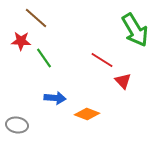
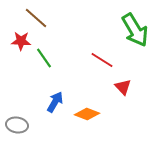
red triangle: moved 6 px down
blue arrow: moved 4 px down; rotated 65 degrees counterclockwise
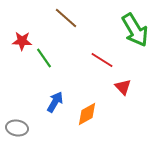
brown line: moved 30 px right
red star: moved 1 px right
orange diamond: rotated 50 degrees counterclockwise
gray ellipse: moved 3 px down
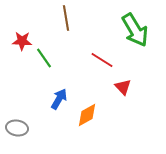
brown line: rotated 40 degrees clockwise
blue arrow: moved 4 px right, 3 px up
orange diamond: moved 1 px down
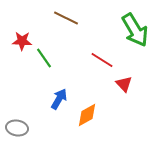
brown line: rotated 55 degrees counterclockwise
red triangle: moved 1 px right, 3 px up
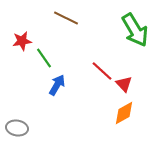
red star: rotated 12 degrees counterclockwise
red line: moved 11 px down; rotated 10 degrees clockwise
blue arrow: moved 2 px left, 14 px up
orange diamond: moved 37 px right, 2 px up
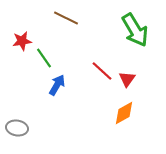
red triangle: moved 3 px right, 5 px up; rotated 18 degrees clockwise
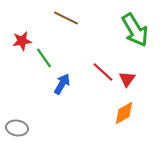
red line: moved 1 px right, 1 px down
blue arrow: moved 5 px right, 1 px up
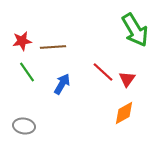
brown line: moved 13 px left, 29 px down; rotated 30 degrees counterclockwise
green line: moved 17 px left, 14 px down
gray ellipse: moved 7 px right, 2 px up
